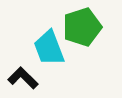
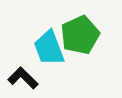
green pentagon: moved 2 px left, 8 px down; rotated 6 degrees counterclockwise
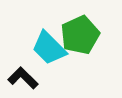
cyan trapezoid: rotated 24 degrees counterclockwise
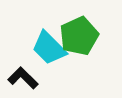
green pentagon: moved 1 px left, 1 px down
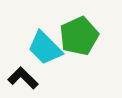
cyan trapezoid: moved 4 px left
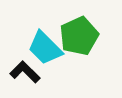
black L-shape: moved 2 px right, 6 px up
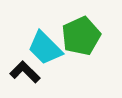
green pentagon: moved 2 px right
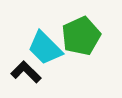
black L-shape: moved 1 px right
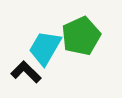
cyan trapezoid: rotated 75 degrees clockwise
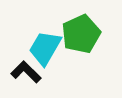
green pentagon: moved 2 px up
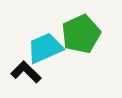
cyan trapezoid: rotated 36 degrees clockwise
